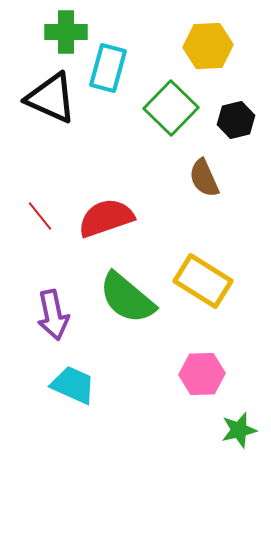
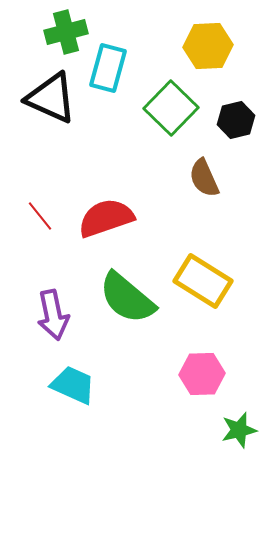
green cross: rotated 15 degrees counterclockwise
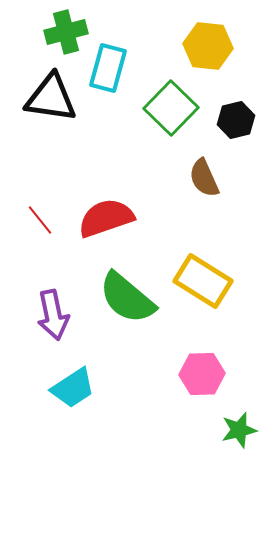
yellow hexagon: rotated 9 degrees clockwise
black triangle: rotated 16 degrees counterclockwise
red line: moved 4 px down
cyan trapezoid: moved 3 px down; rotated 123 degrees clockwise
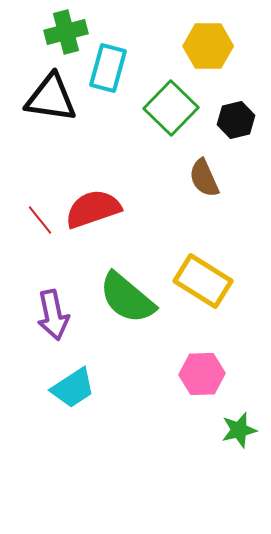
yellow hexagon: rotated 6 degrees counterclockwise
red semicircle: moved 13 px left, 9 px up
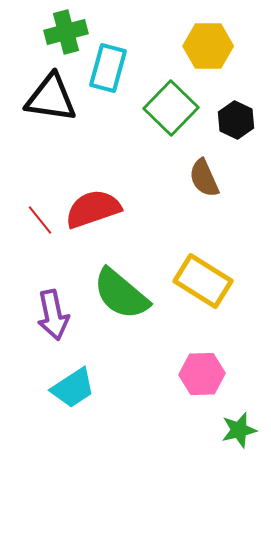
black hexagon: rotated 21 degrees counterclockwise
green semicircle: moved 6 px left, 4 px up
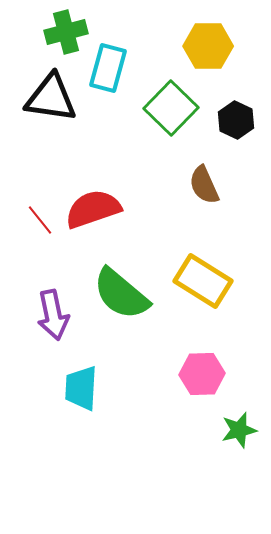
brown semicircle: moved 7 px down
cyan trapezoid: moved 8 px right; rotated 126 degrees clockwise
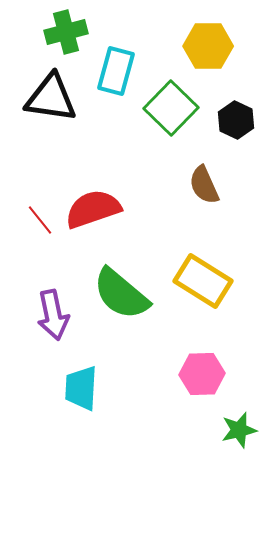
cyan rectangle: moved 8 px right, 3 px down
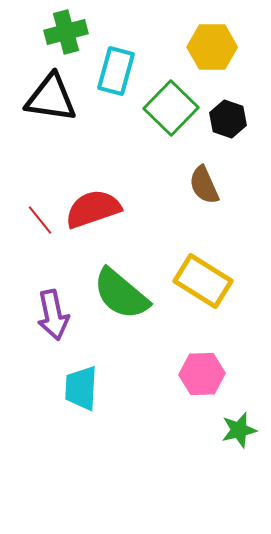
yellow hexagon: moved 4 px right, 1 px down
black hexagon: moved 8 px left, 1 px up; rotated 6 degrees counterclockwise
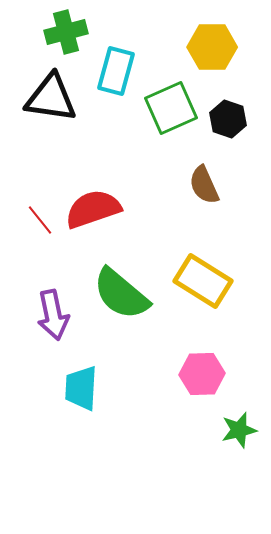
green square: rotated 22 degrees clockwise
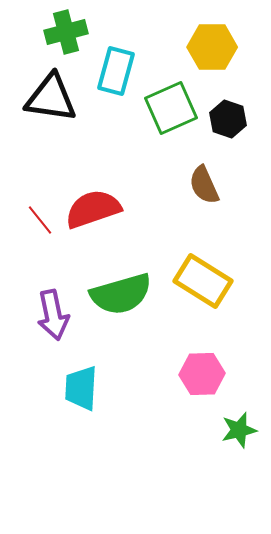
green semicircle: rotated 56 degrees counterclockwise
